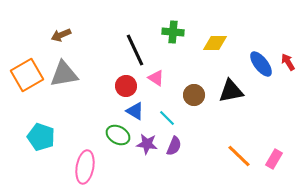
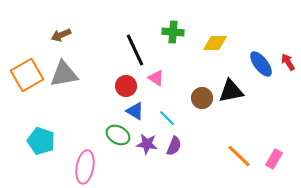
brown circle: moved 8 px right, 3 px down
cyan pentagon: moved 4 px down
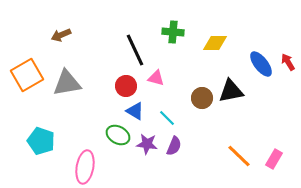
gray triangle: moved 3 px right, 9 px down
pink triangle: rotated 18 degrees counterclockwise
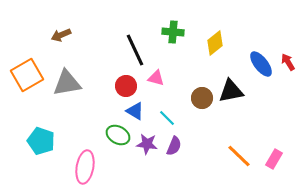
yellow diamond: rotated 40 degrees counterclockwise
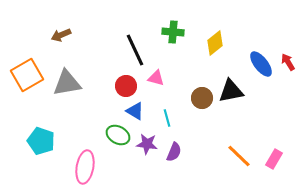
cyan line: rotated 30 degrees clockwise
purple semicircle: moved 6 px down
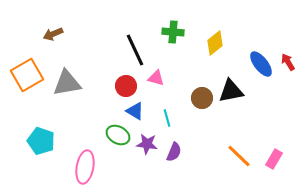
brown arrow: moved 8 px left, 1 px up
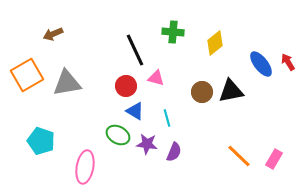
brown circle: moved 6 px up
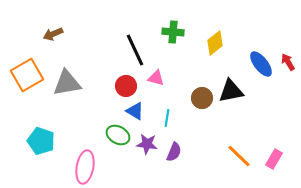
brown circle: moved 6 px down
cyan line: rotated 24 degrees clockwise
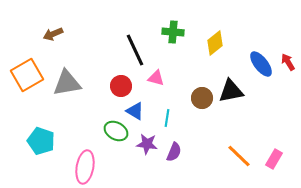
red circle: moved 5 px left
green ellipse: moved 2 px left, 4 px up
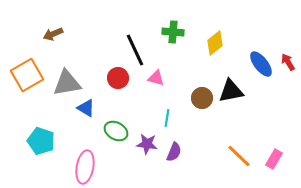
red circle: moved 3 px left, 8 px up
blue triangle: moved 49 px left, 3 px up
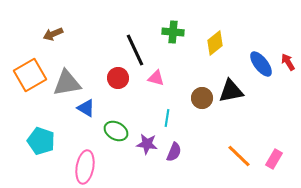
orange square: moved 3 px right
